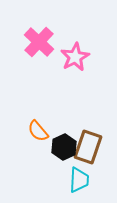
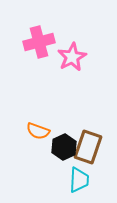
pink cross: rotated 32 degrees clockwise
pink star: moved 3 px left
orange semicircle: rotated 30 degrees counterclockwise
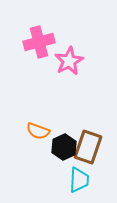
pink star: moved 3 px left, 4 px down
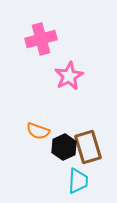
pink cross: moved 2 px right, 3 px up
pink star: moved 15 px down
brown rectangle: rotated 36 degrees counterclockwise
cyan trapezoid: moved 1 px left, 1 px down
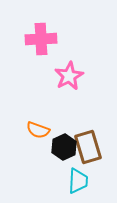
pink cross: rotated 12 degrees clockwise
orange semicircle: moved 1 px up
